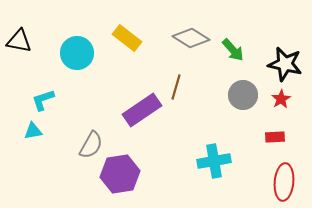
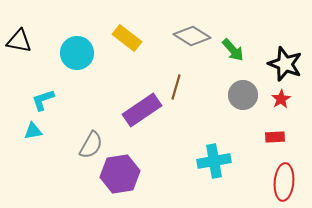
gray diamond: moved 1 px right, 2 px up
black star: rotated 8 degrees clockwise
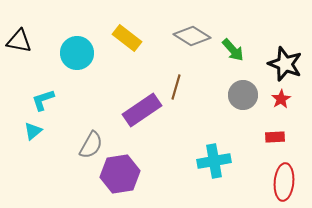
cyan triangle: rotated 30 degrees counterclockwise
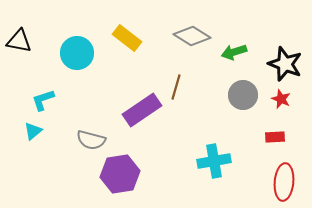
green arrow: moved 1 px right, 2 px down; rotated 115 degrees clockwise
red star: rotated 18 degrees counterclockwise
gray semicircle: moved 5 px up; rotated 76 degrees clockwise
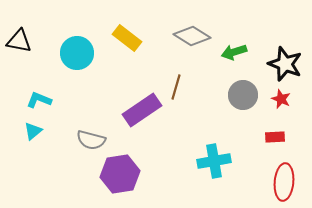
cyan L-shape: moved 4 px left; rotated 40 degrees clockwise
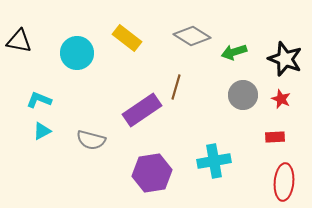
black star: moved 5 px up
cyan triangle: moved 9 px right; rotated 12 degrees clockwise
purple hexagon: moved 32 px right, 1 px up
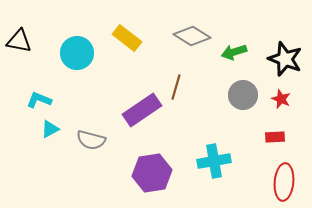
cyan triangle: moved 8 px right, 2 px up
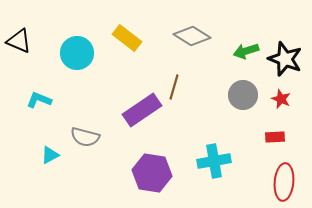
black triangle: rotated 12 degrees clockwise
green arrow: moved 12 px right, 1 px up
brown line: moved 2 px left
cyan triangle: moved 26 px down
gray semicircle: moved 6 px left, 3 px up
purple hexagon: rotated 18 degrees clockwise
